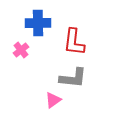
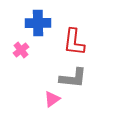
pink triangle: moved 1 px left, 1 px up
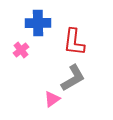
gray L-shape: rotated 36 degrees counterclockwise
